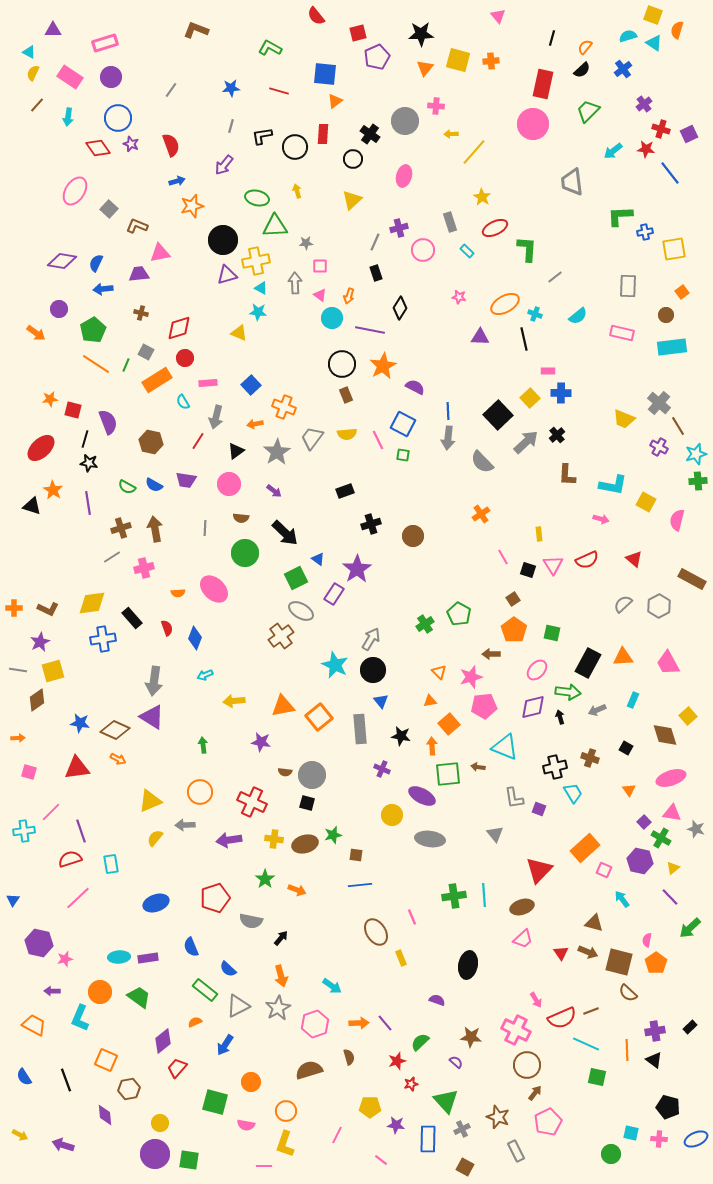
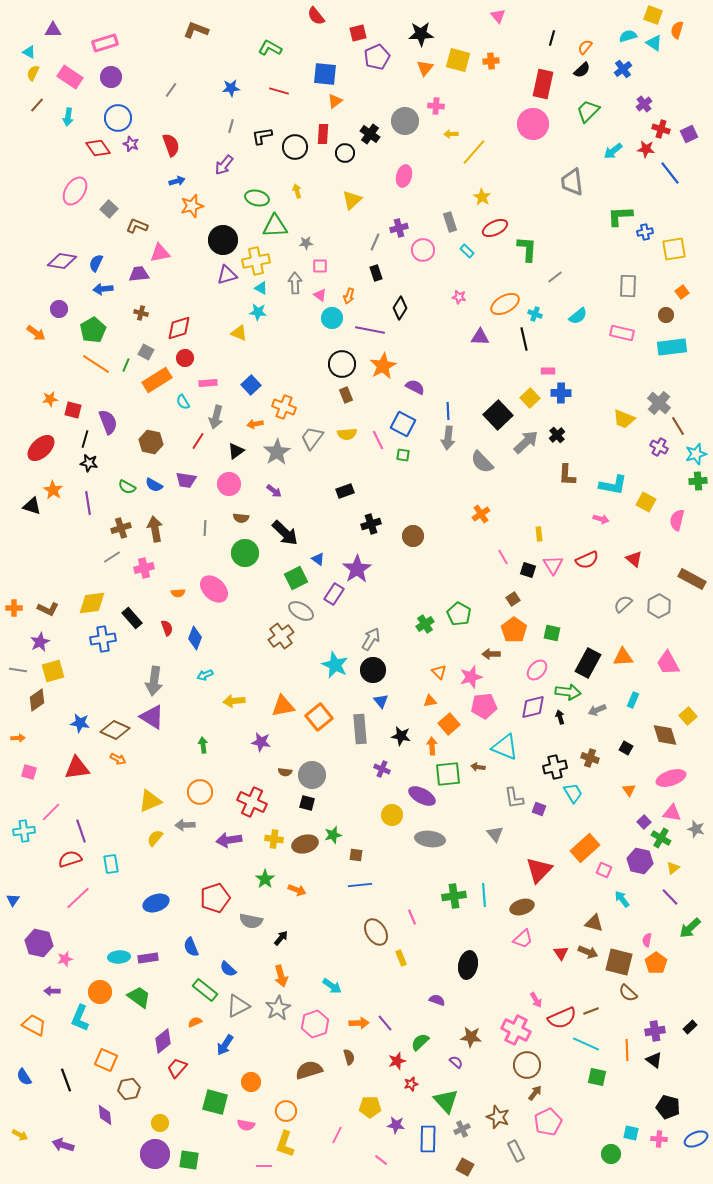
black circle at (353, 159): moved 8 px left, 6 px up
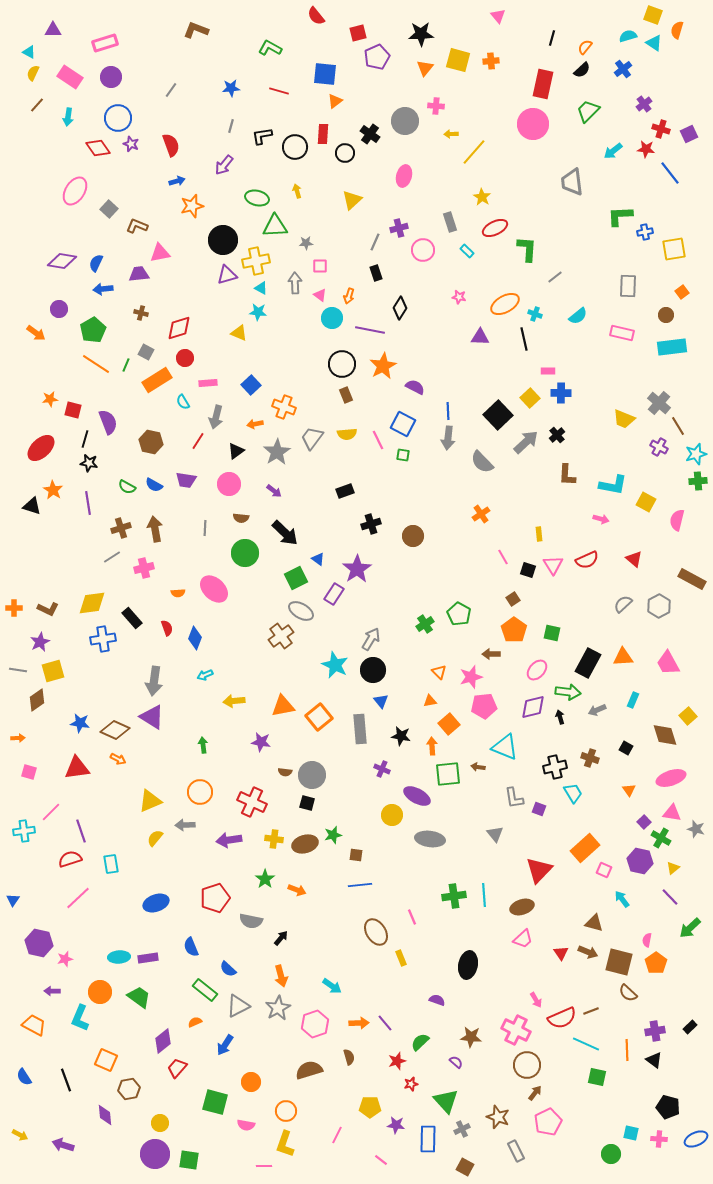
purple ellipse at (422, 796): moved 5 px left
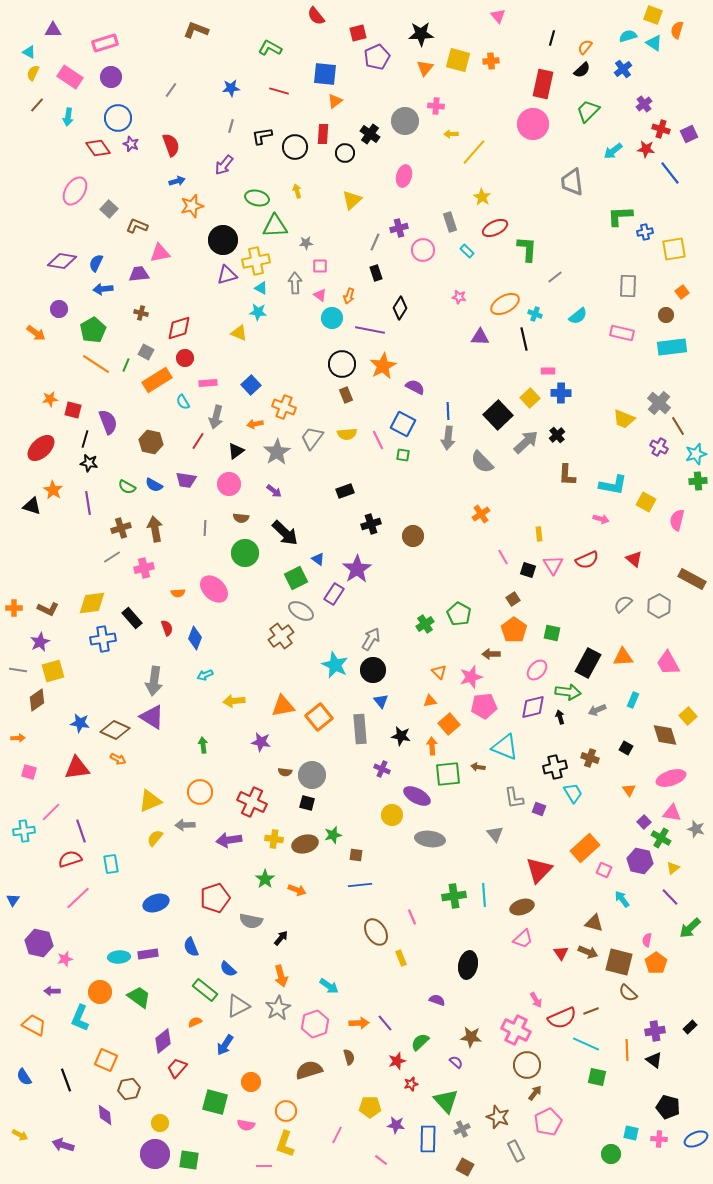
purple rectangle at (148, 958): moved 4 px up
cyan arrow at (332, 986): moved 3 px left
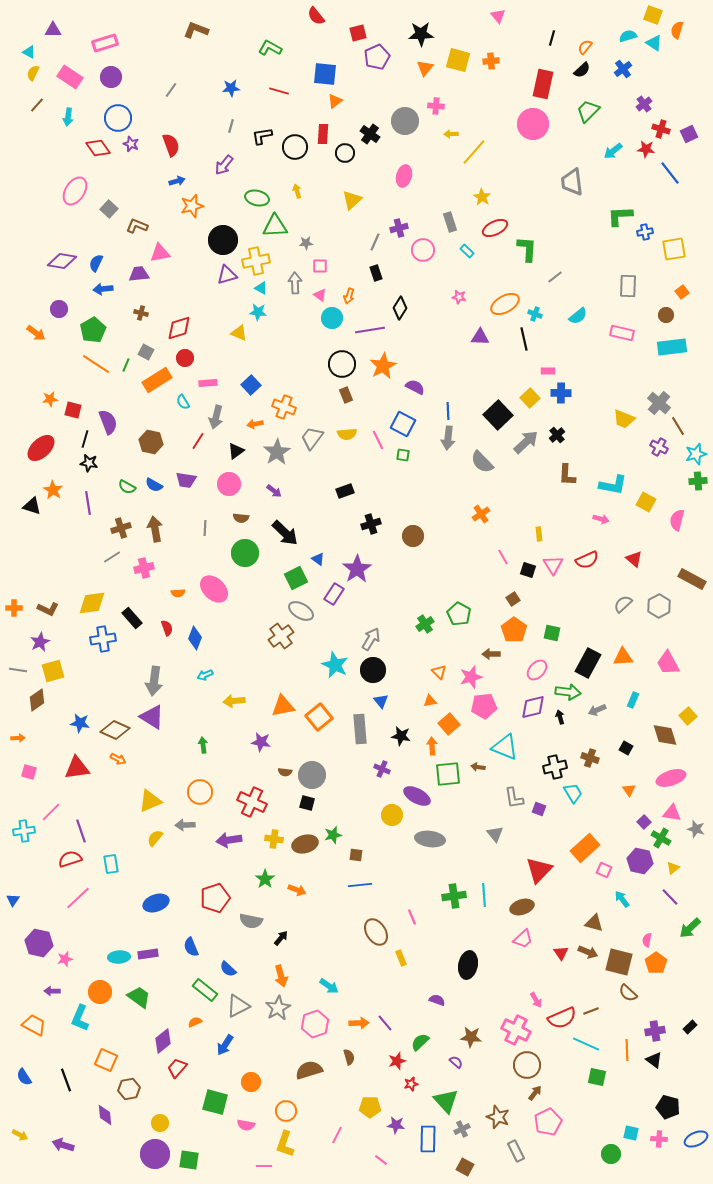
purple line at (370, 330): rotated 20 degrees counterclockwise
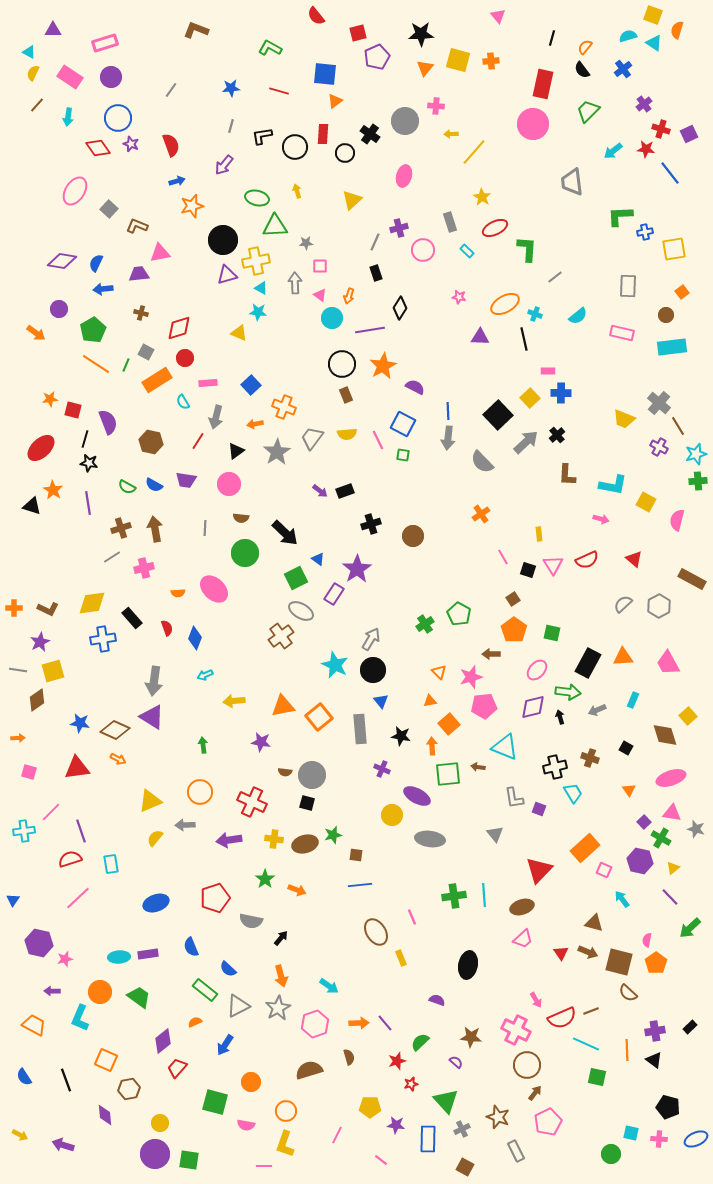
black semicircle at (582, 70): rotated 96 degrees clockwise
purple arrow at (274, 491): moved 46 px right
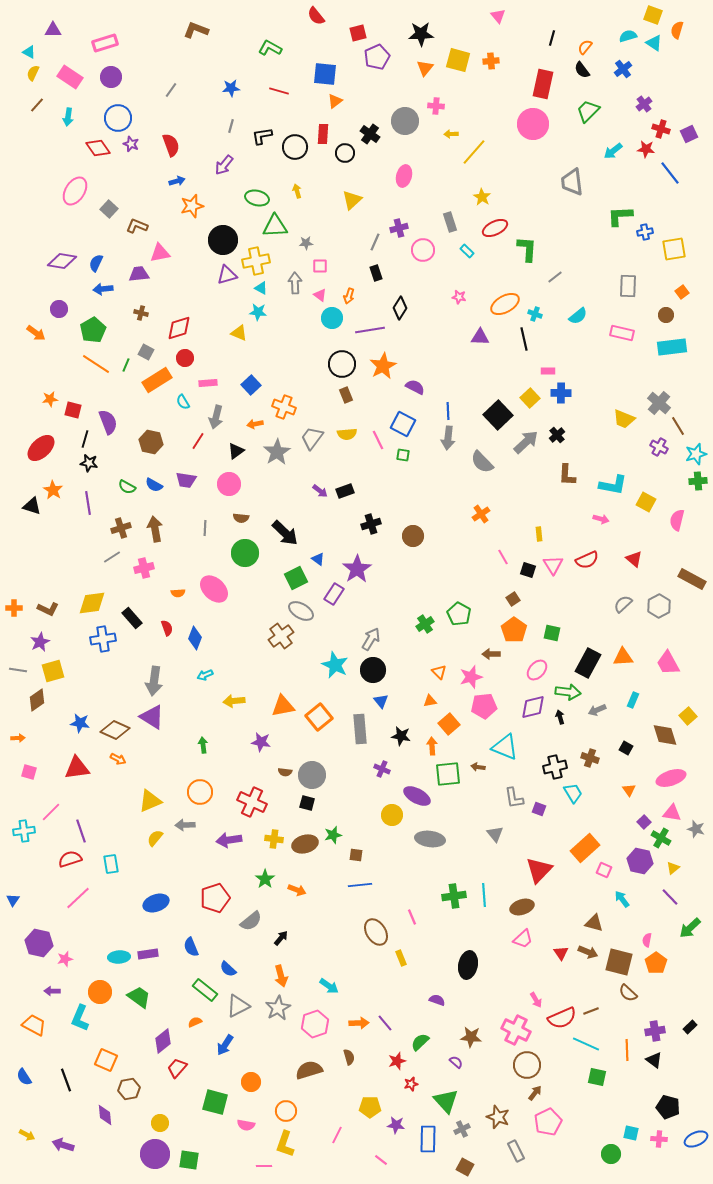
gray semicircle at (251, 921): rotated 50 degrees counterclockwise
yellow arrow at (20, 1135): moved 7 px right
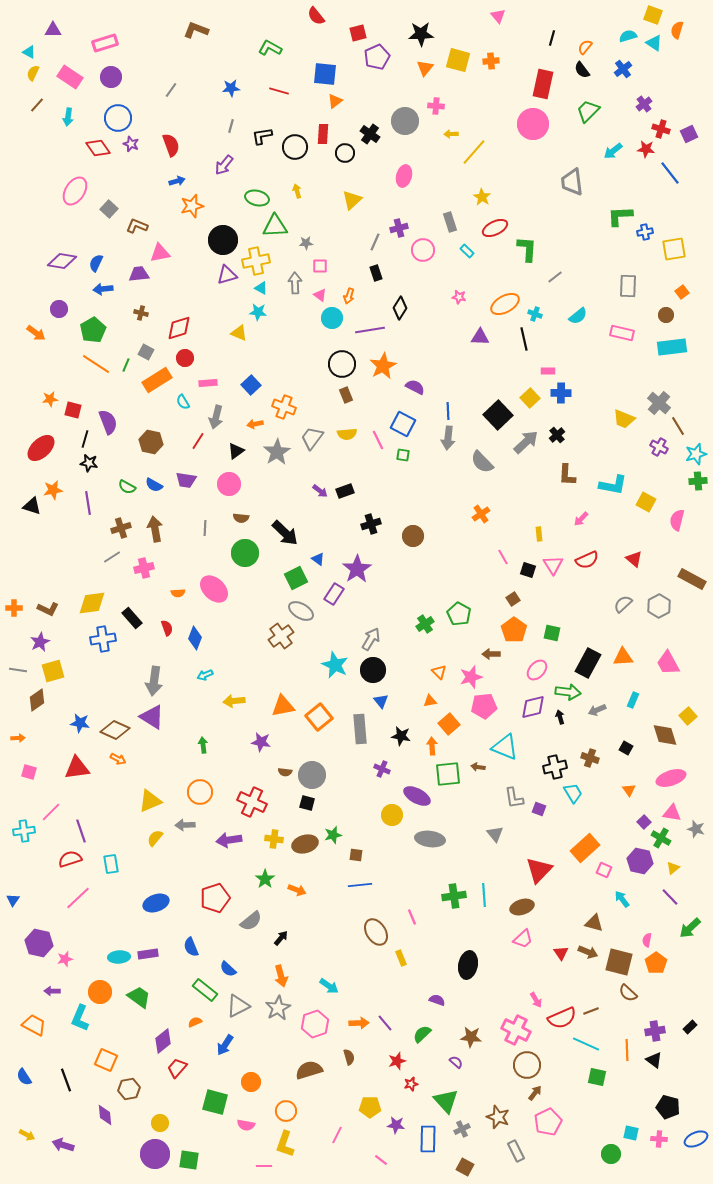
orange star at (53, 490): rotated 30 degrees clockwise
pink arrow at (601, 519): moved 20 px left; rotated 119 degrees clockwise
green semicircle at (420, 1042): moved 2 px right, 8 px up
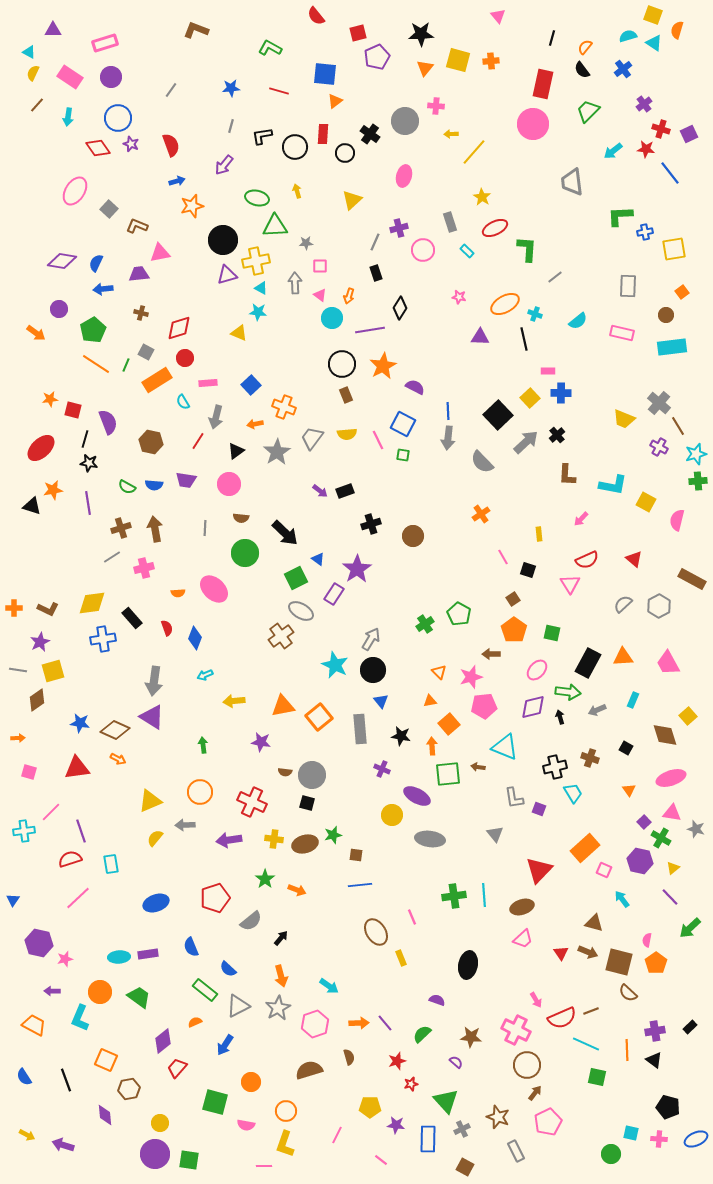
cyan semicircle at (578, 316): moved 5 px down
blue semicircle at (154, 485): rotated 24 degrees counterclockwise
pink triangle at (553, 565): moved 17 px right, 19 px down
